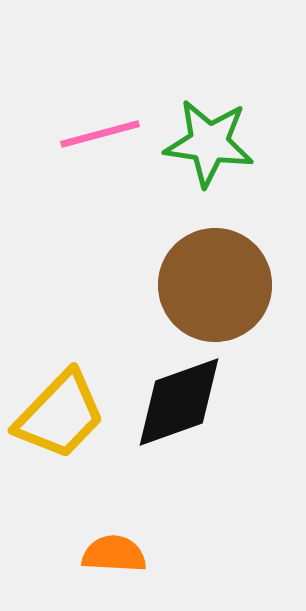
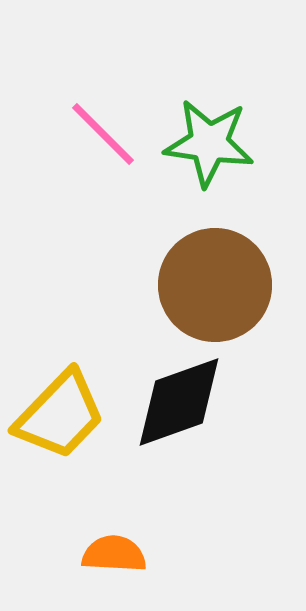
pink line: moved 3 px right; rotated 60 degrees clockwise
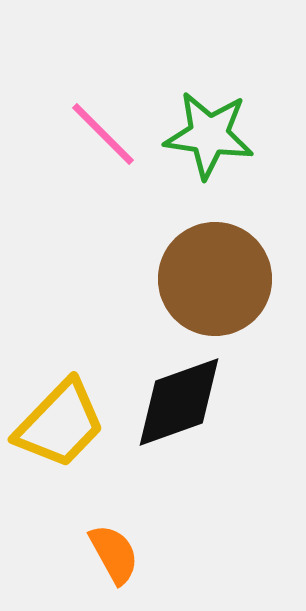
green star: moved 8 px up
brown circle: moved 6 px up
yellow trapezoid: moved 9 px down
orange semicircle: rotated 58 degrees clockwise
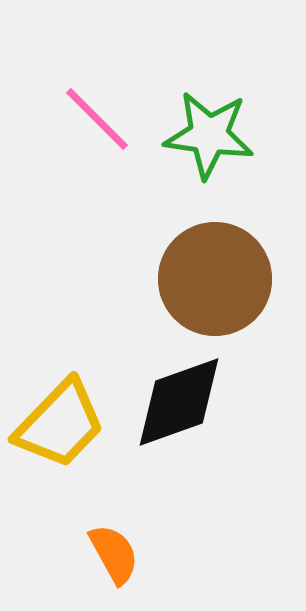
pink line: moved 6 px left, 15 px up
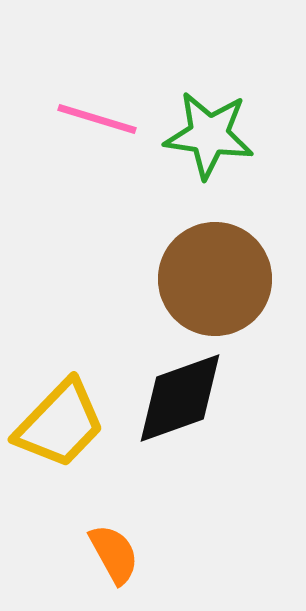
pink line: rotated 28 degrees counterclockwise
black diamond: moved 1 px right, 4 px up
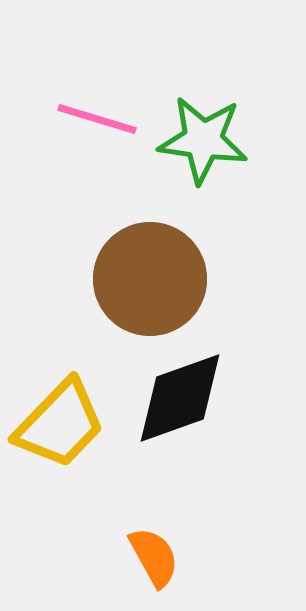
green star: moved 6 px left, 5 px down
brown circle: moved 65 px left
orange semicircle: moved 40 px right, 3 px down
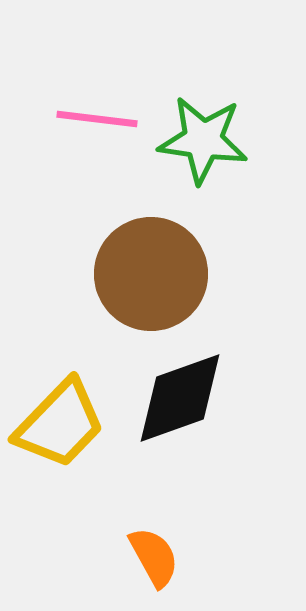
pink line: rotated 10 degrees counterclockwise
brown circle: moved 1 px right, 5 px up
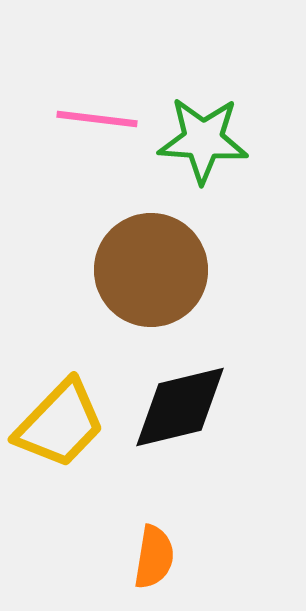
green star: rotated 4 degrees counterclockwise
brown circle: moved 4 px up
black diamond: moved 9 px down; rotated 6 degrees clockwise
orange semicircle: rotated 38 degrees clockwise
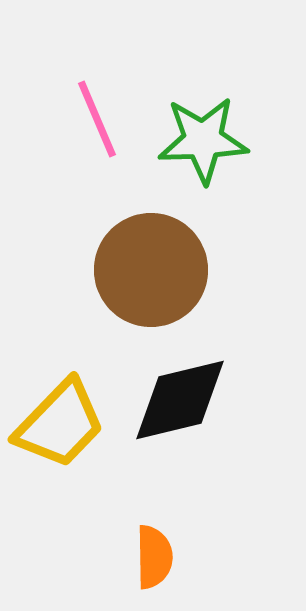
pink line: rotated 60 degrees clockwise
green star: rotated 6 degrees counterclockwise
black diamond: moved 7 px up
orange semicircle: rotated 10 degrees counterclockwise
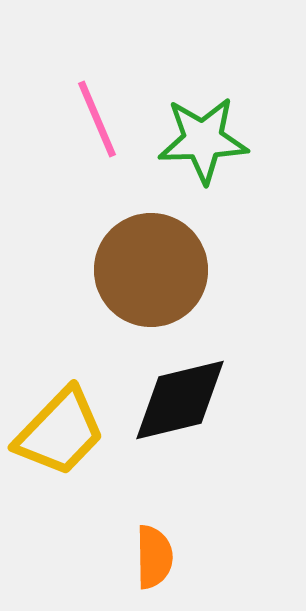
yellow trapezoid: moved 8 px down
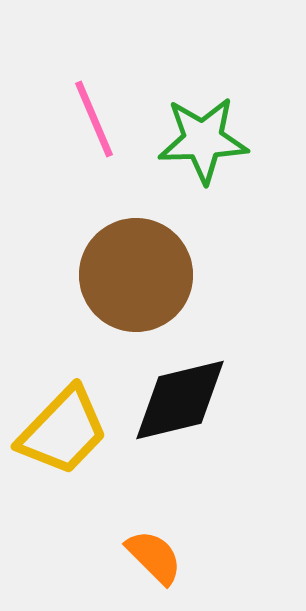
pink line: moved 3 px left
brown circle: moved 15 px left, 5 px down
yellow trapezoid: moved 3 px right, 1 px up
orange semicircle: rotated 44 degrees counterclockwise
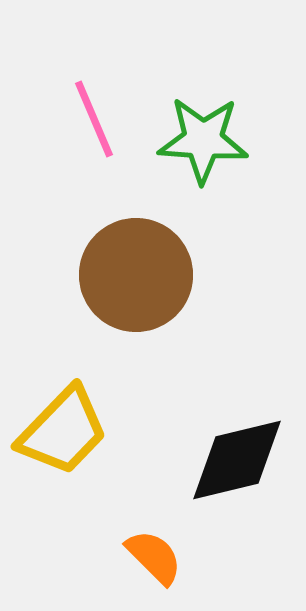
green star: rotated 6 degrees clockwise
black diamond: moved 57 px right, 60 px down
